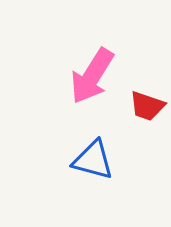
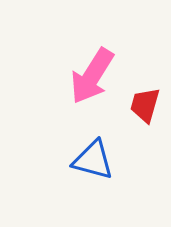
red trapezoid: moved 2 px left, 1 px up; rotated 87 degrees clockwise
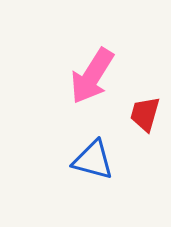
red trapezoid: moved 9 px down
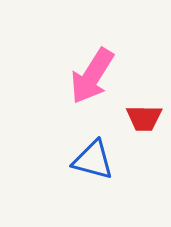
red trapezoid: moved 1 px left, 4 px down; rotated 105 degrees counterclockwise
